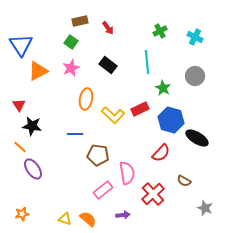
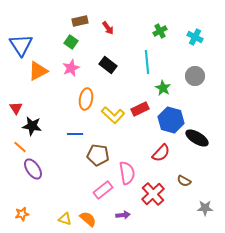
red triangle: moved 3 px left, 3 px down
gray star: rotated 21 degrees counterclockwise
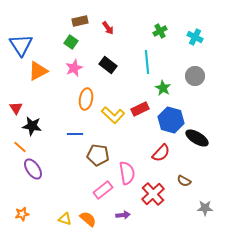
pink star: moved 3 px right
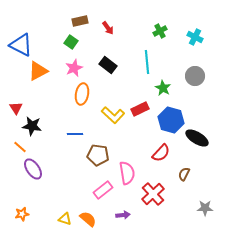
blue triangle: rotated 30 degrees counterclockwise
orange ellipse: moved 4 px left, 5 px up
brown semicircle: moved 7 px up; rotated 88 degrees clockwise
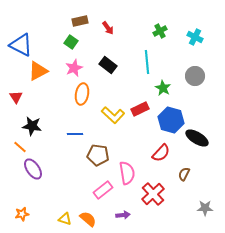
red triangle: moved 11 px up
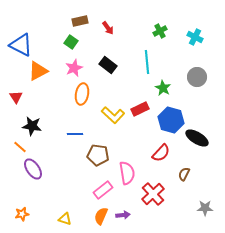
gray circle: moved 2 px right, 1 px down
orange semicircle: moved 13 px right, 3 px up; rotated 108 degrees counterclockwise
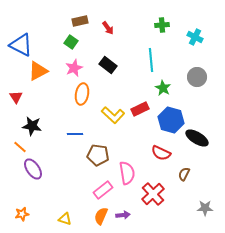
green cross: moved 2 px right, 6 px up; rotated 24 degrees clockwise
cyan line: moved 4 px right, 2 px up
red semicircle: rotated 72 degrees clockwise
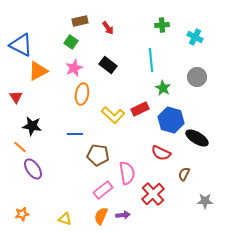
gray star: moved 7 px up
